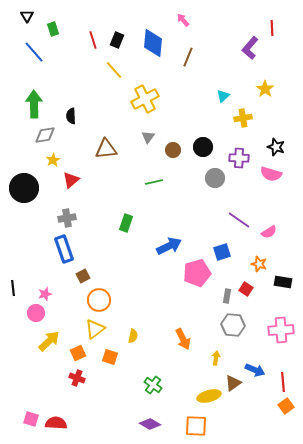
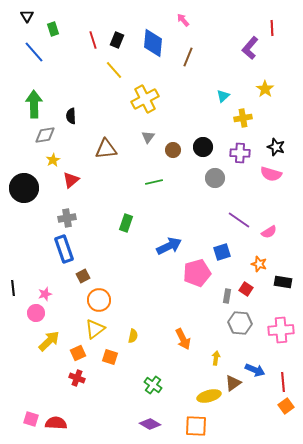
purple cross at (239, 158): moved 1 px right, 5 px up
gray hexagon at (233, 325): moved 7 px right, 2 px up
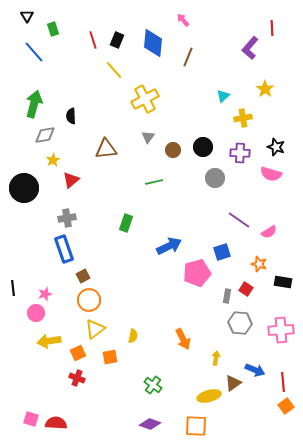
green arrow at (34, 104): rotated 16 degrees clockwise
orange circle at (99, 300): moved 10 px left
yellow arrow at (49, 341): rotated 145 degrees counterclockwise
orange square at (110, 357): rotated 28 degrees counterclockwise
purple diamond at (150, 424): rotated 10 degrees counterclockwise
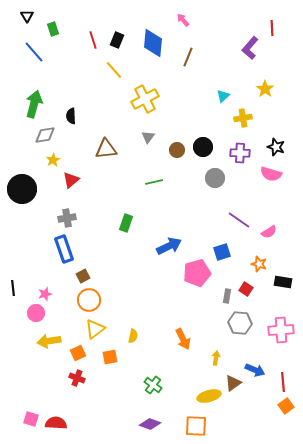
brown circle at (173, 150): moved 4 px right
black circle at (24, 188): moved 2 px left, 1 px down
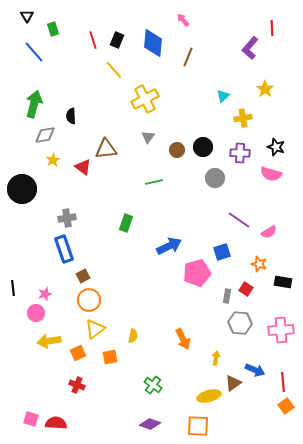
red triangle at (71, 180): moved 12 px right, 13 px up; rotated 42 degrees counterclockwise
red cross at (77, 378): moved 7 px down
orange square at (196, 426): moved 2 px right
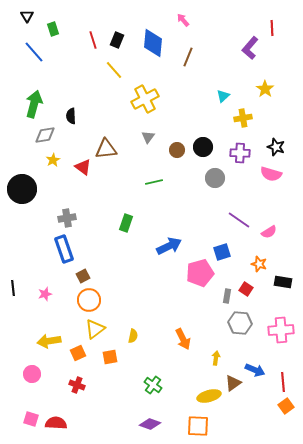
pink pentagon at (197, 273): moved 3 px right
pink circle at (36, 313): moved 4 px left, 61 px down
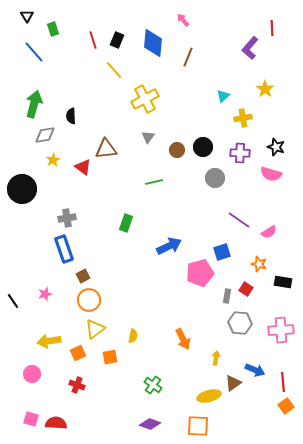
black line at (13, 288): moved 13 px down; rotated 28 degrees counterclockwise
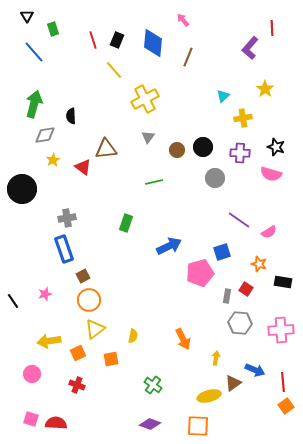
orange square at (110, 357): moved 1 px right, 2 px down
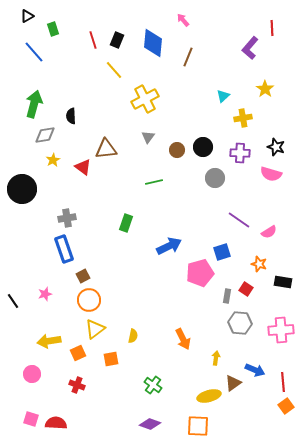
black triangle at (27, 16): rotated 32 degrees clockwise
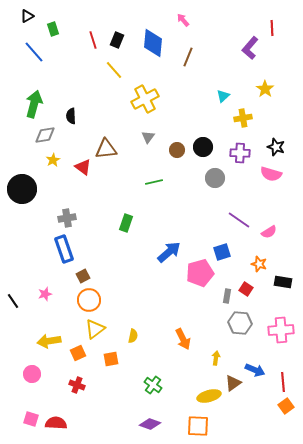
blue arrow at (169, 246): moved 6 px down; rotated 15 degrees counterclockwise
